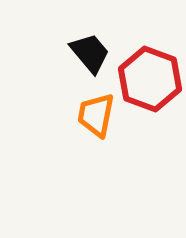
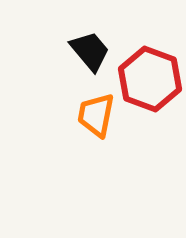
black trapezoid: moved 2 px up
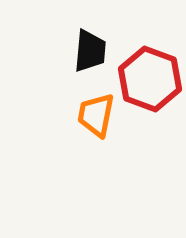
black trapezoid: rotated 45 degrees clockwise
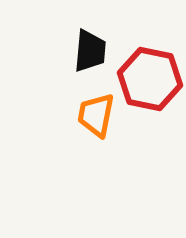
red hexagon: rotated 8 degrees counterclockwise
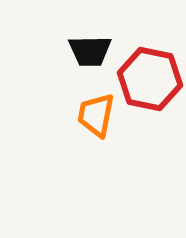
black trapezoid: rotated 84 degrees clockwise
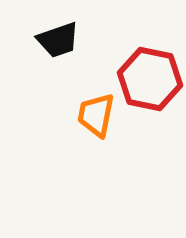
black trapezoid: moved 32 px left, 11 px up; rotated 18 degrees counterclockwise
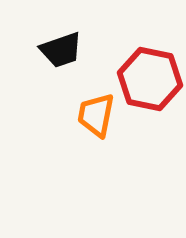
black trapezoid: moved 3 px right, 10 px down
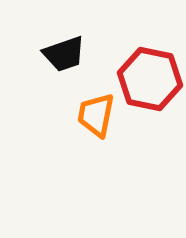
black trapezoid: moved 3 px right, 4 px down
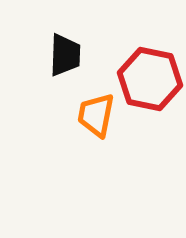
black trapezoid: moved 1 px right, 1 px down; rotated 69 degrees counterclockwise
